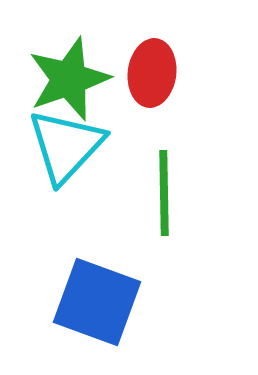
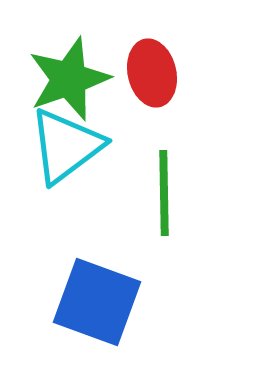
red ellipse: rotated 20 degrees counterclockwise
cyan triangle: rotated 10 degrees clockwise
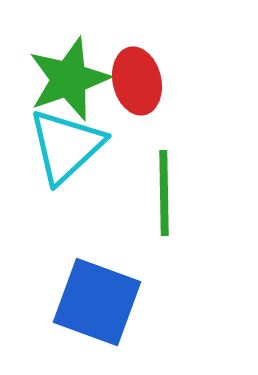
red ellipse: moved 15 px left, 8 px down
cyan triangle: rotated 6 degrees counterclockwise
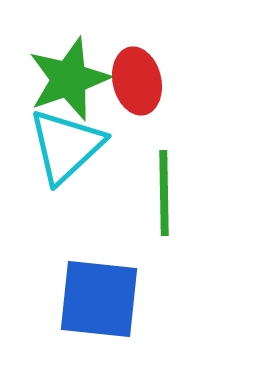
blue square: moved 2 px right, 3 px up; rotated 14 degrees counterclockwise
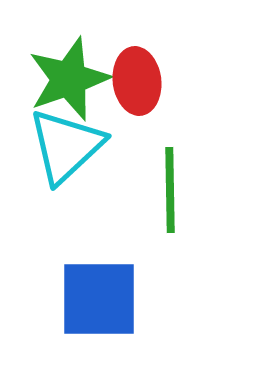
red ellipse: rotated 6 degrees clockwise
green line: moved 6 px right, 3 px up
blue square: rotated 6 degrees counterclockwise
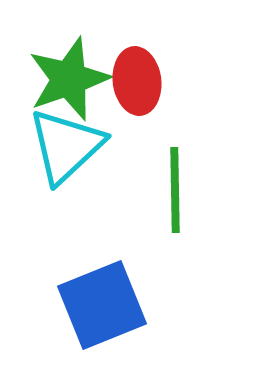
green line: moved 5 px right
blue square: moved 3 px right, 6 px down; rotated 22 degrees counterclockwise
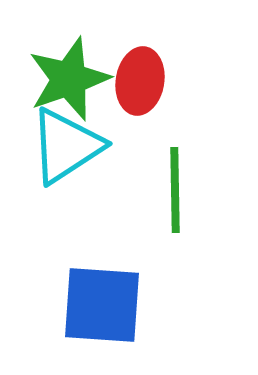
red ellipse: moved 3 px right; rotated 16 degrees clockwise
cyan triangle: rotated 10 degrees clockwise
blue square: rotated 26 degrees clockwise
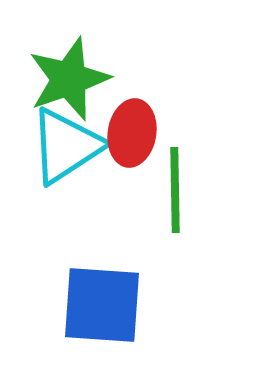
red ellipse: moved 8 px left, 52 px down
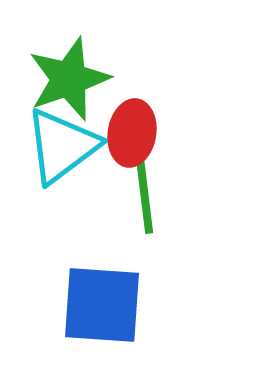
cyan triangle: moved 4 px left; rotated 4 degrees counterclockwise
green line: moved 31 px left, 1 px down; rotated 6 degrees counterclockwise
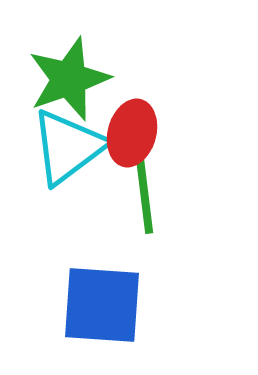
red ellipse: rotated 6 degrees clockwise
cyan triangle: moved 6 px right, 1 px down
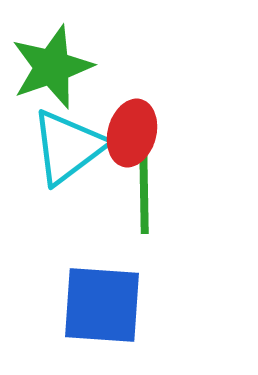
green star: moved 17 px left, 12 px up
green line: rotated 6 degrees clockwise
